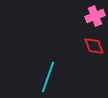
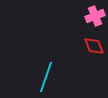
cyan line: moved 2 px left
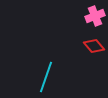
red diamond: rotated 20 degrees counterclockwise
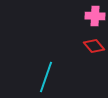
pink cross: rotated 24 degrees clockwise
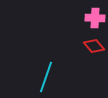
pink cross: moved 2 px down
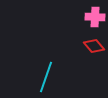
pink cross: moved 1 px up
